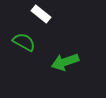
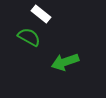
green semicircle: moved 5 px right, 5 px up
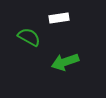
white rectangle: moved 18 px right, 4 px down; rotated 48 degrees counterclockwise
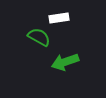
green semicircle: moved 10 px right
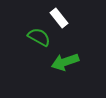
white rectangle: rotated 60 degrees clockwise
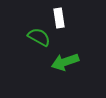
white rectangle: rotated 30 degrees clockwise
